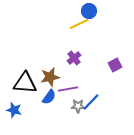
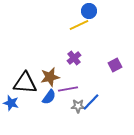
yellow line: moved 1 px down
blue star: moved 3 px left, 7 px up
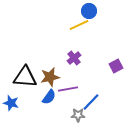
purple square: moved 1 px right, 1 px down
black triangle: moved 6 px up
gray star: moved 9 px down
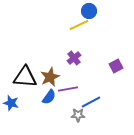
brown star: rotated 12 degrees counterclockwise
blue line: rotated 18 degrees clockwise
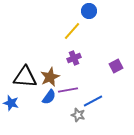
yellow line: moved 7 px left, 6 px down; rotated 24 degrees counterclockwise
purple cross: rotated 16 degrees clockwise
purple line: moved 1 px down
blue line: moved 2 px right, 1 px up
gray star: rotated 16 degrees clockwise
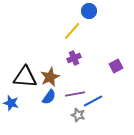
purple line: moved 7 px right, 4 px down
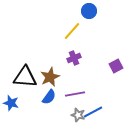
blue line: moved 11 px down
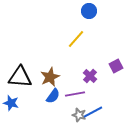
yellow line: moved 4 px right, 8 px down
purple cross: moved 16 px right, 18 px down; rotated 24 degrees counterclockwise
black triangle: moved 5 px left
blue semicircle: moved 4 px right, 1 px up
gray star: moved 1 px right
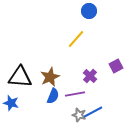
blue semicircle: rotated 14 degrees counterclockwise
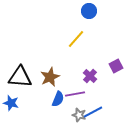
blue semicircle: moved 5 px right, 3 px down
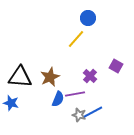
blue circle: moved 1 px left, 7 px down
purple square: rotated 32 degrees counterclockwise
